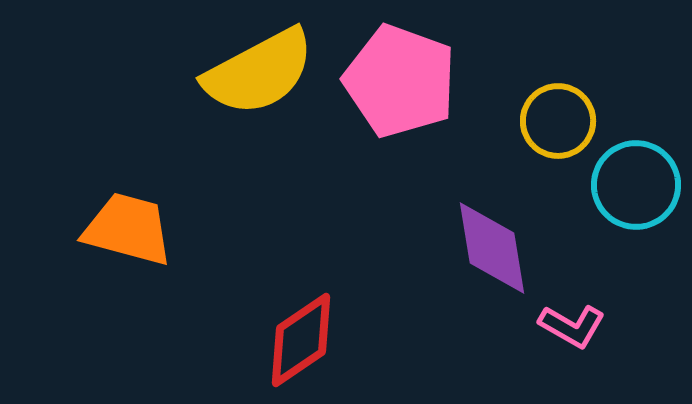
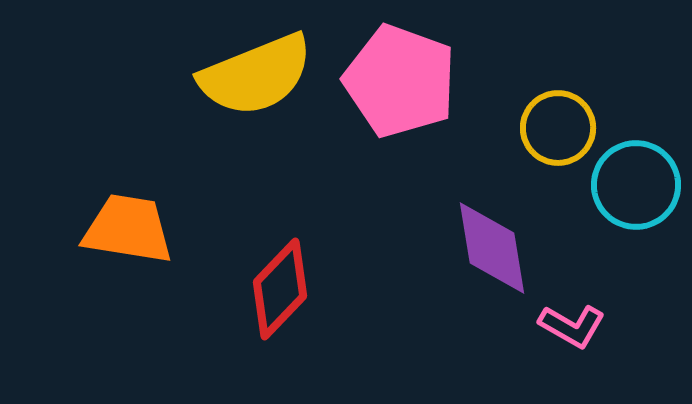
yellow semicircle: moved 3 px left, 3 px down; rotated 6 degrees clockwise
yellow circle: moved 7 px down
orange trapezoid: rotated 6 degrees counterclockwise
red diamond: moved 21 px left, 51 px up; rotated 12 degrees counterclockwise
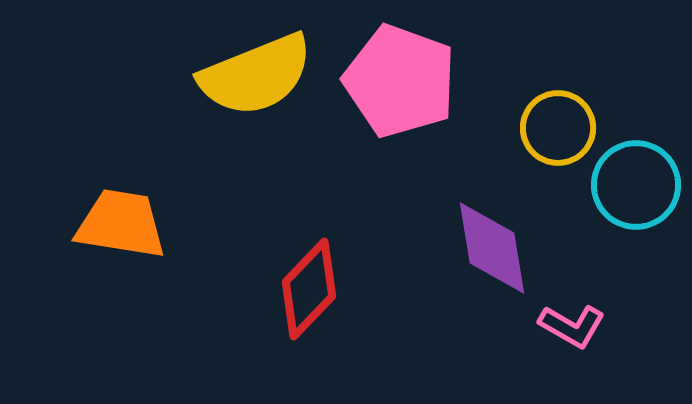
orange trapezoid: moved 7 px left, 5 px up
red diamond: moved 29 px right
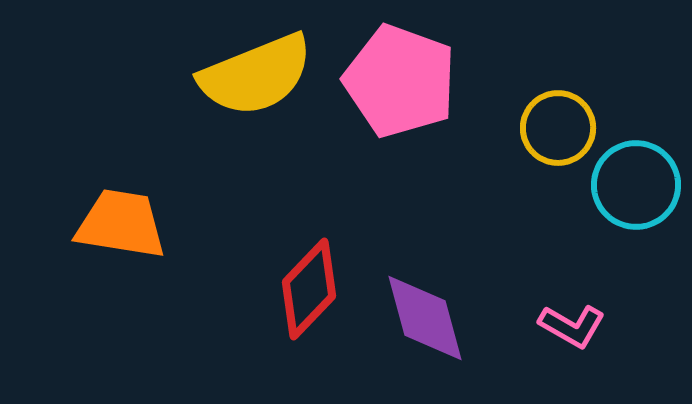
purple diamond: moved 67 px left, 70 px down; rotated 6 degrees counterclockwise
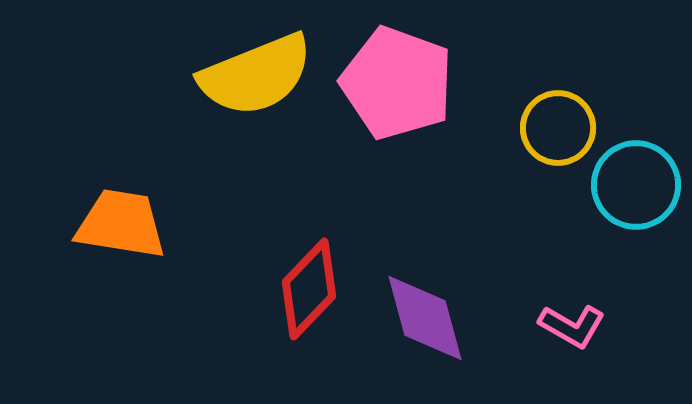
pink pentagon: moved 3 px left, 2 px down
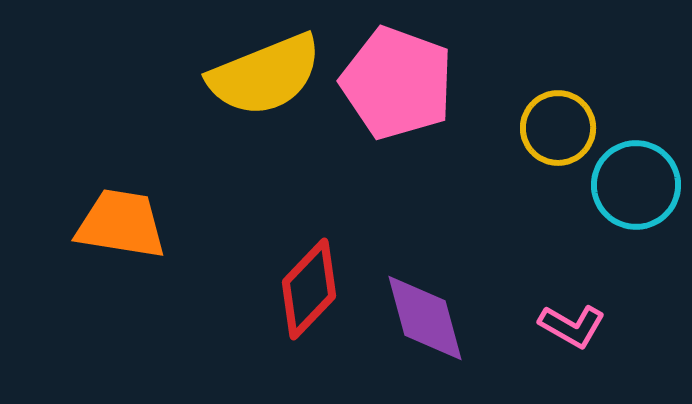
yellow semicircle: moved 9 px right
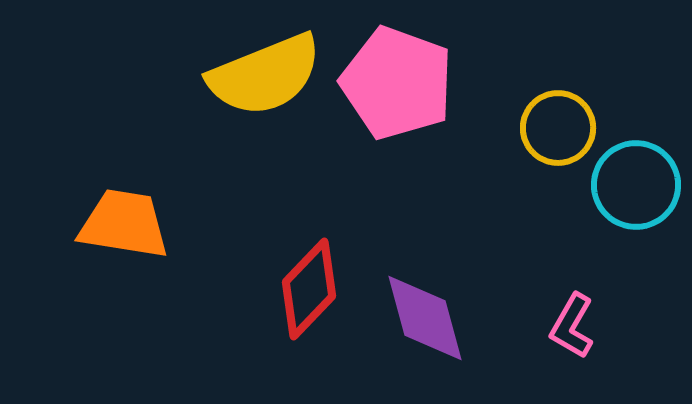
orange trapezoid: moved 3 px right
pink L-shape: rotated 90 degrees clockwise
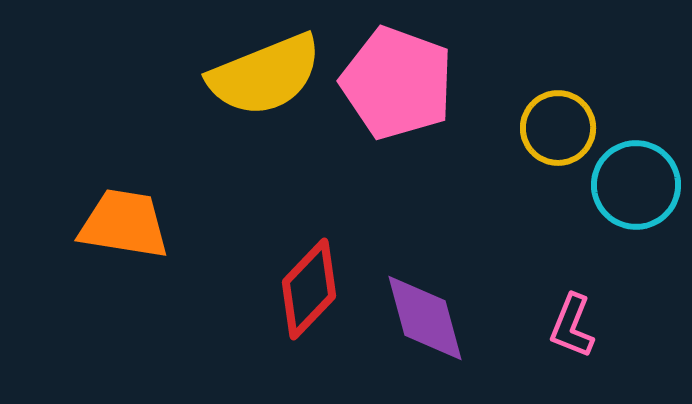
pink L-shape: rotated 8 degrees counterclockwise
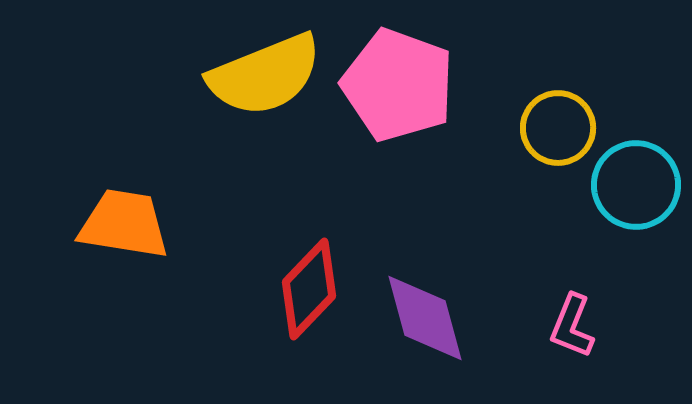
pink pentagon: moved 1 px right, 2 px down
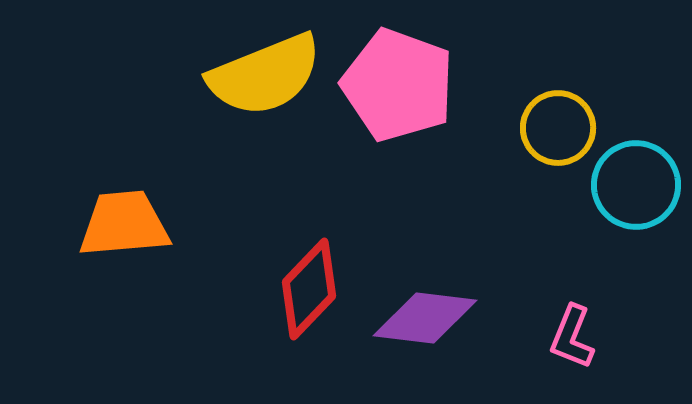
orange trapezoid: rotated 14 degrees counterclockwise
purple diamond: rotated 68 degrees counterclockwise
pink L-shape: moved 11 px down
